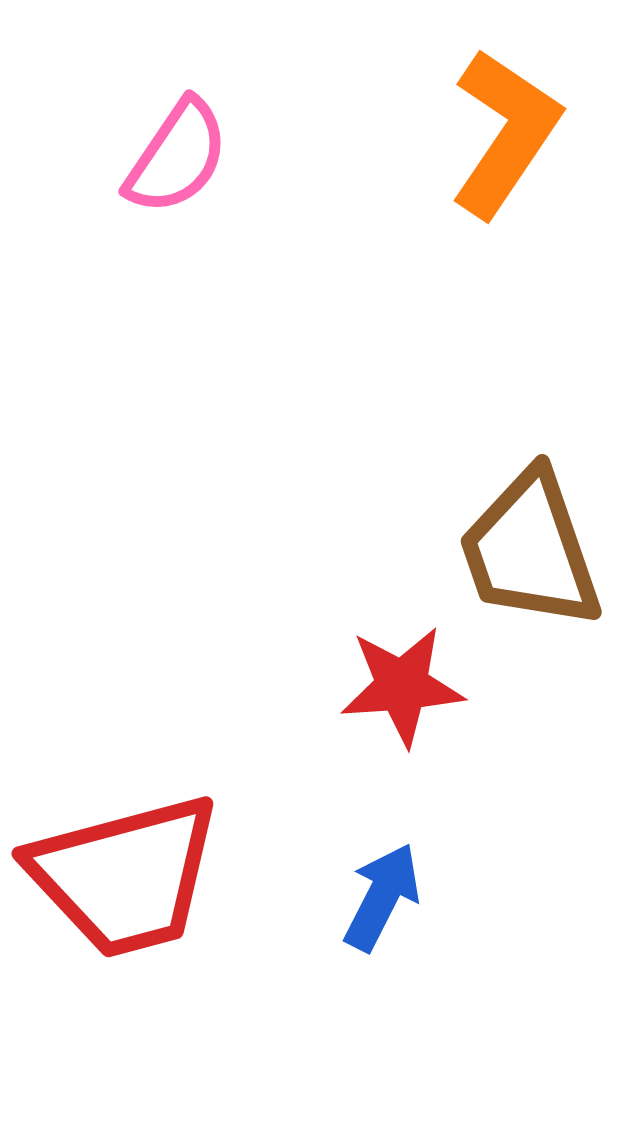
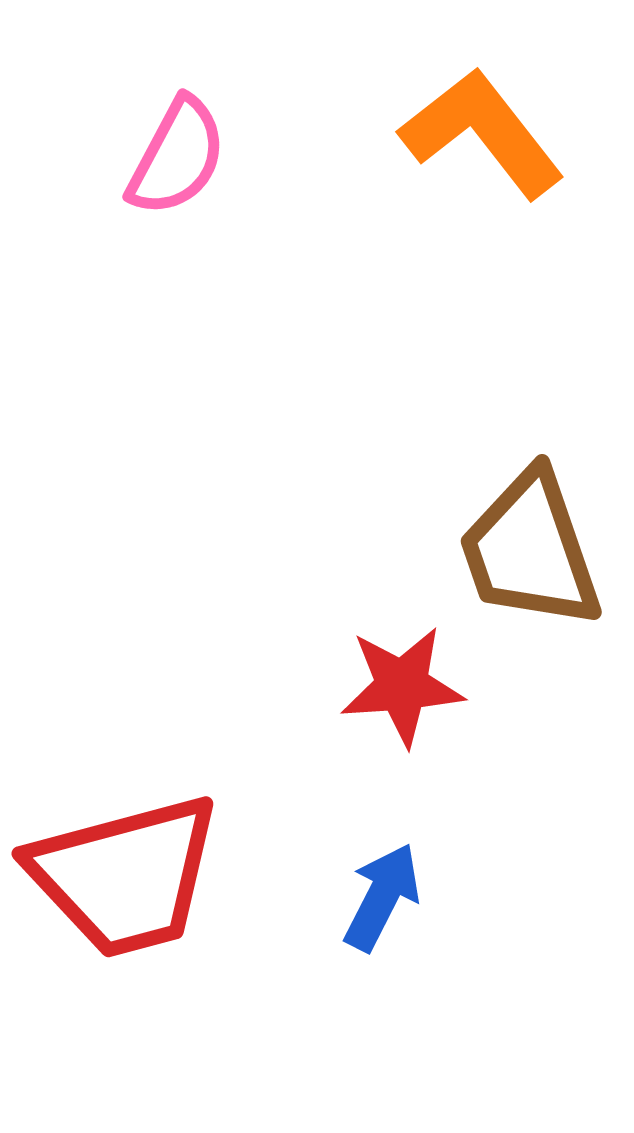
orange L-shape: moved 23 px left; rotated 72 degrees counterclockwise
pink semicircle: rotated 6 degrees counterclockwise
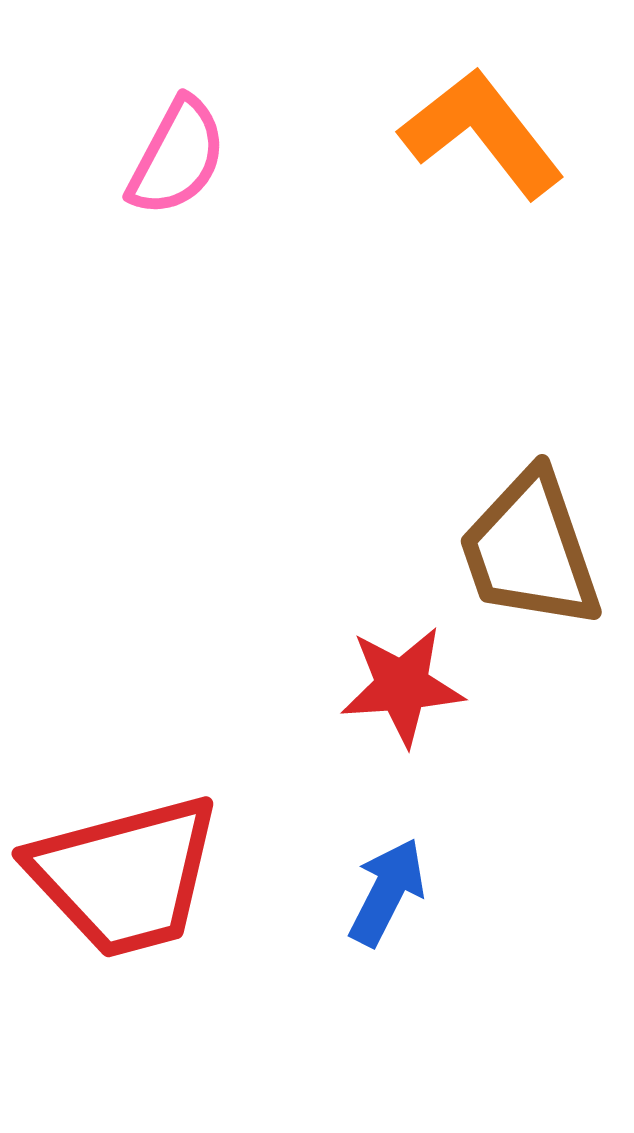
blue arrow: moved 5 px right, 5 px up
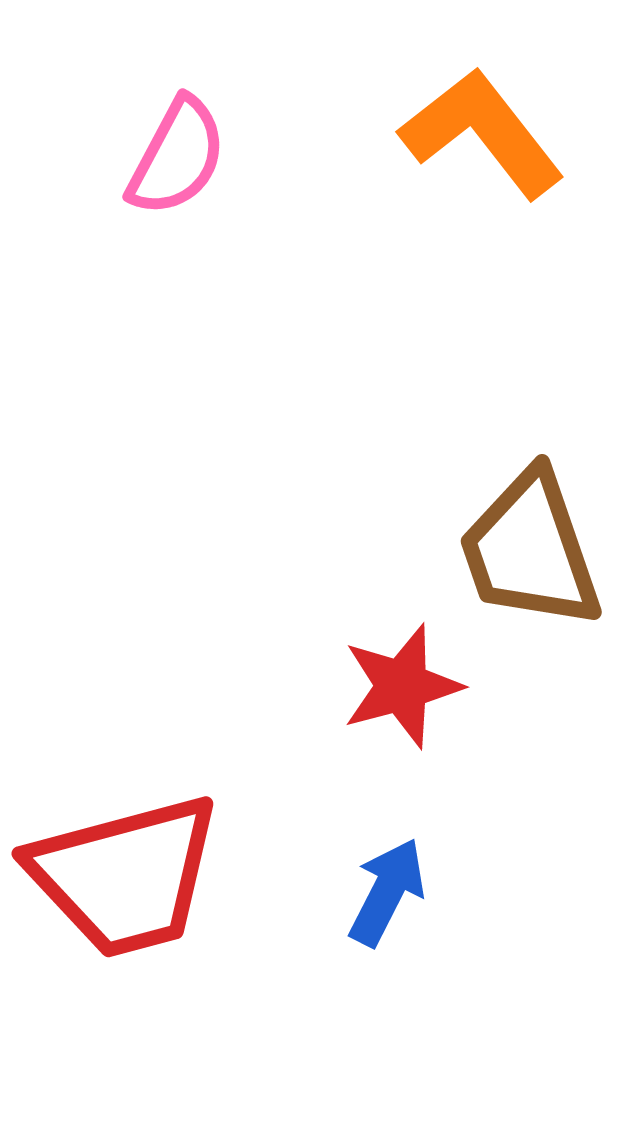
red star: rotated 11 degrees counterclockwise
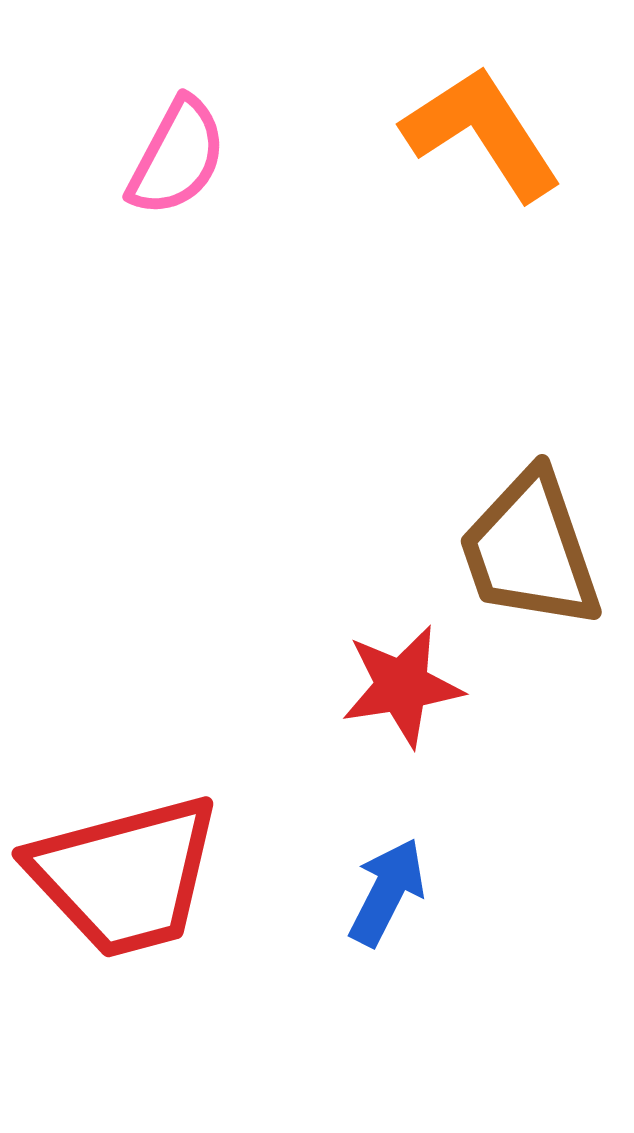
orange L-shape: rotated 5 degrees clockwise
red star: rotated 6 degrees clockwise
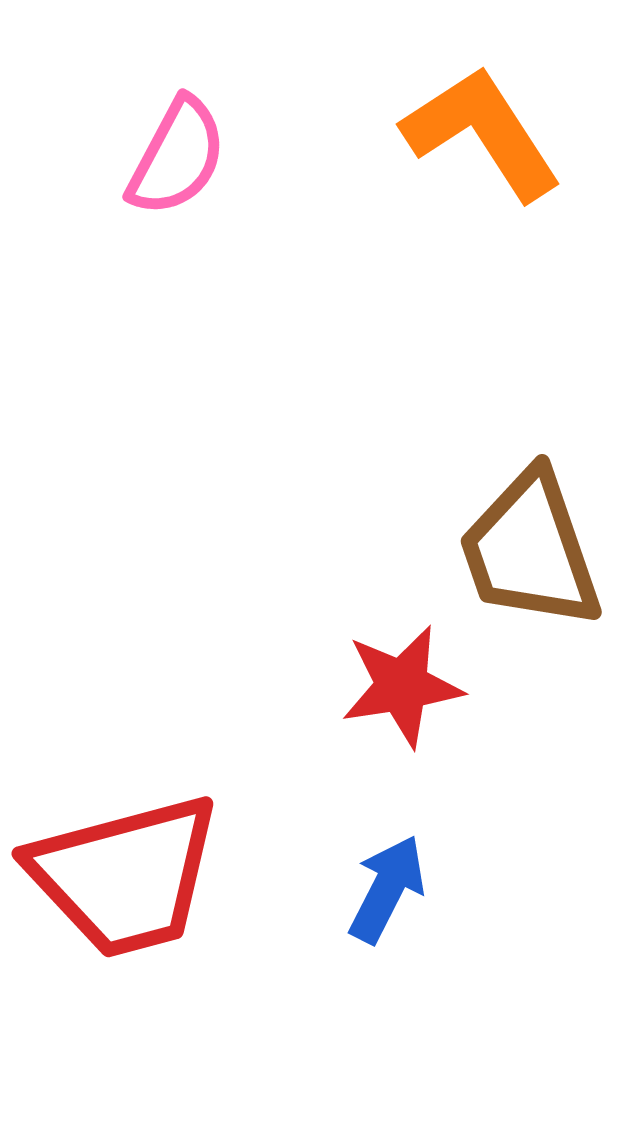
blue arrow: moved 3 px up
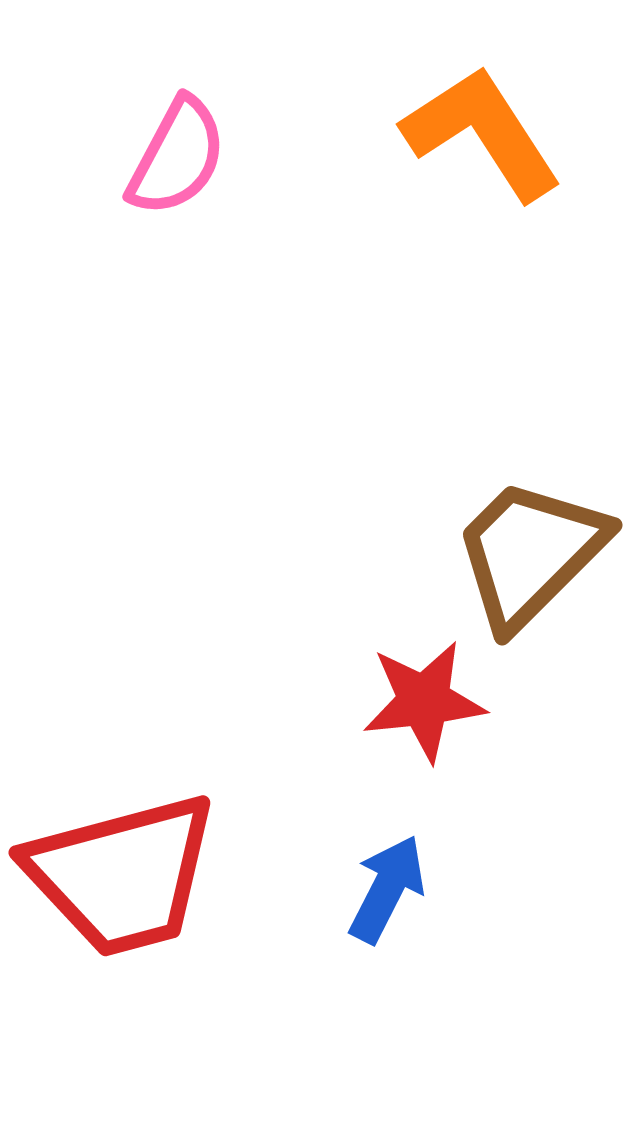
brown trapezoid: moved 3 px down; rotated 64 degrees clockwise
red star: moved 22 px right, 15 px down; rotated 3 degrees clockwise
red trapezoid: moved 3 px left, 1 px up
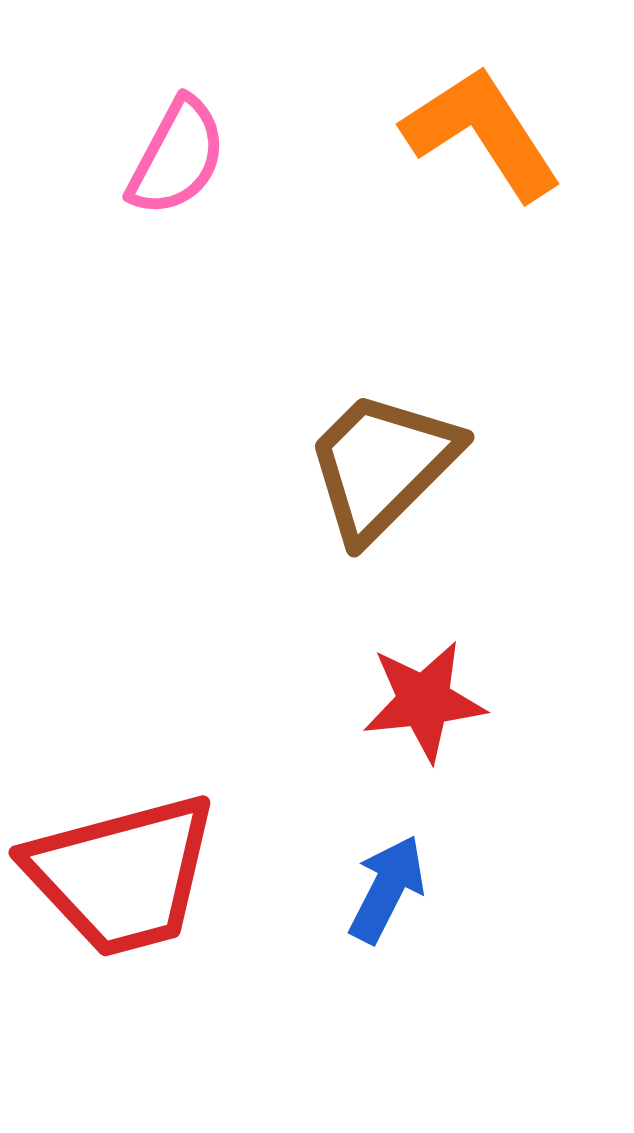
brown trapezoid: moved 148 px left, 88 px up
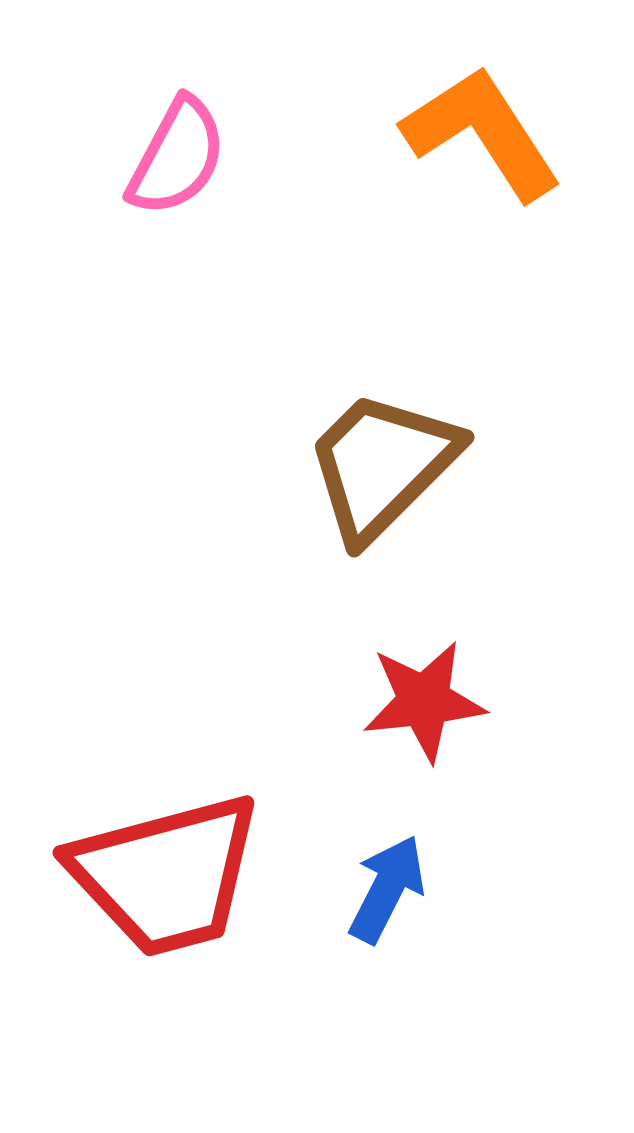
red trapezoid: moved 44 px right
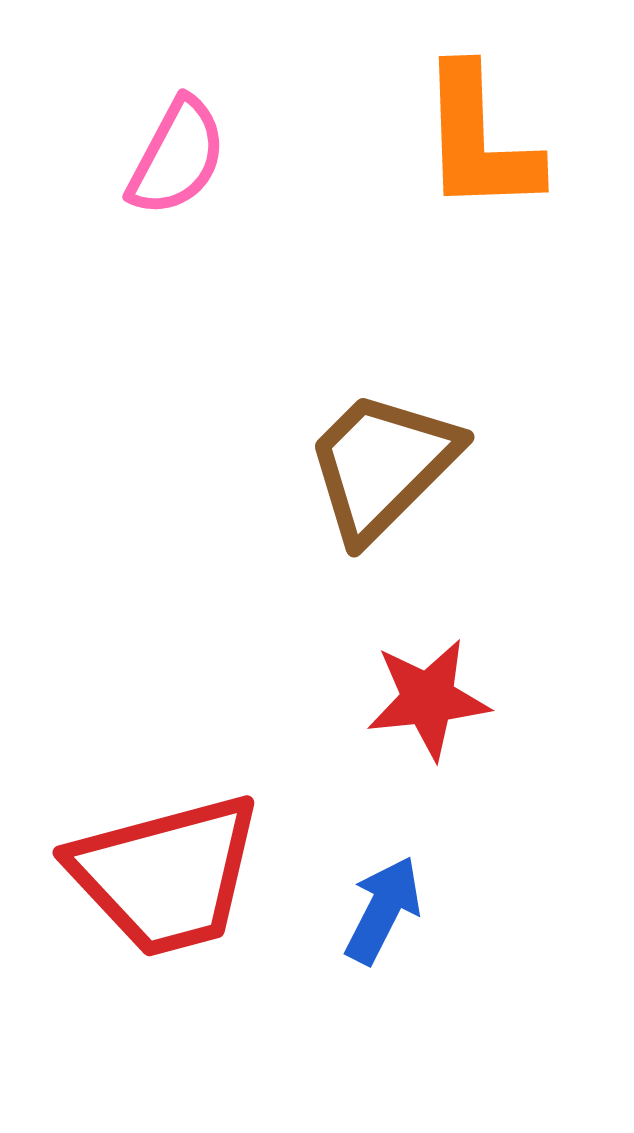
orange L-shape: moved 3 px left, 7 px down; rotated 149 degrees counterclockwise
red star: moved 4 px right, 2 px up
blue arrow: moved 4 px left, 21 px down
